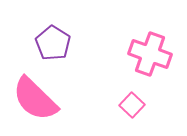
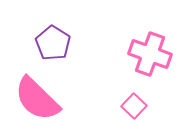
pink semicircle: moved 2 px right
pink square: moved 2 px right, 1 px down
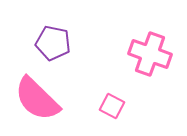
purple pentagon: rotated 20 degrees counterclockwise
pink square: moved 22 px left; rotated 15 degrees counterclockwise
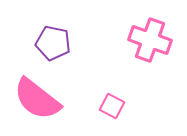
pink cross: moved 14 px up
pink semicircle: rotated 6 degrees counterclockwise
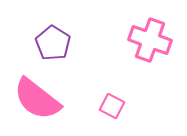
purple pentagon: rotated 20 degrees clockwise
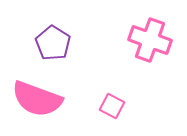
pink semicircle: rotated 18 degrees counterclockwise
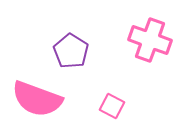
purple pentagon: moved 18 px right, 8 px down
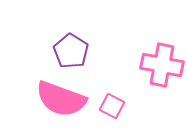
pink cross: moved 12 px right, 25 px down; rotated 9 degrees counterclockwise
pink semicircle: moved 24 px right
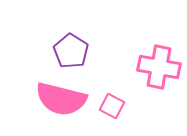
pink cross: moved 3 px left, 2 px down
pink semicircle: rotated 6 degrees counterclockwise
